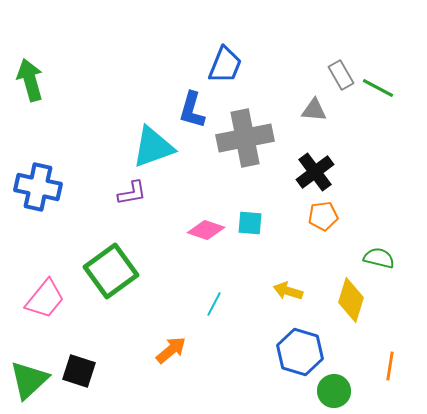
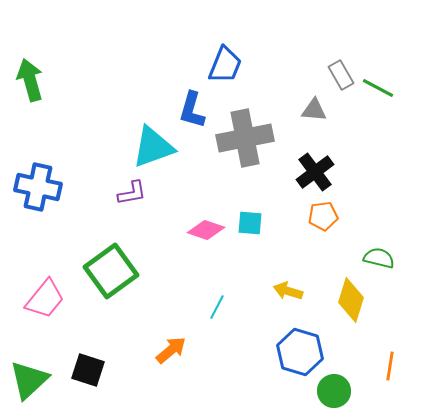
cyan line: moved 3 px right, 3 px down
black square: moved 9 px right, 1 px up
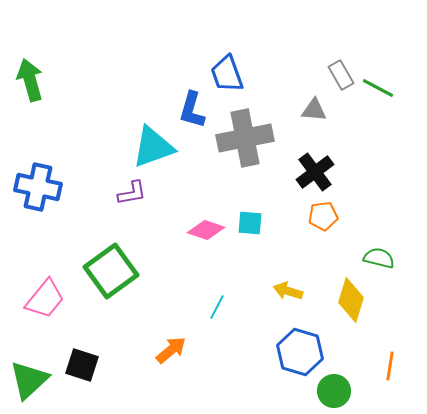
blue trapezoid: moved 2 px right, 9 px down; rotated 138 degrees clockwise
black square: moved 6 px left, 5 px up
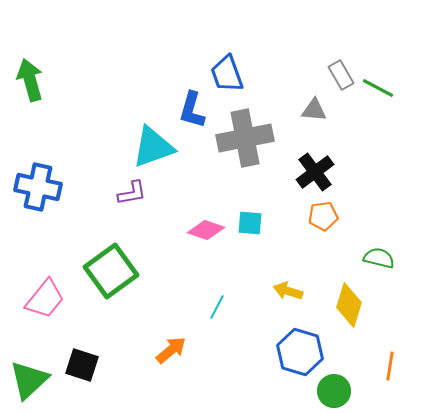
yellow diamond: moved 2 px left, 5 px down
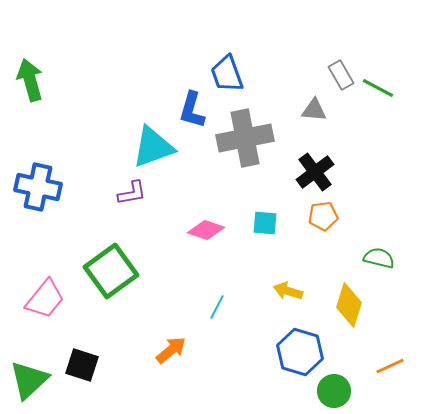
cyan square: moved 15 px right
orange line: rotated 56 degrees clockwise
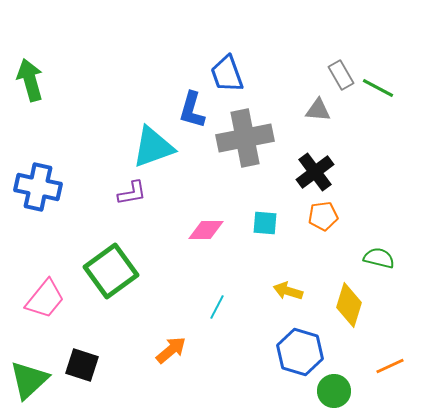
gray triangle: moved 4 px right
pink diamond: rotated 18 degrees counterclockwise
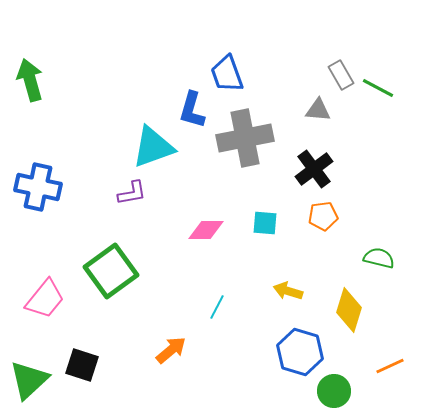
black cross: moved 1 px left, 3 px up
yellow diamond: moved 5 px down
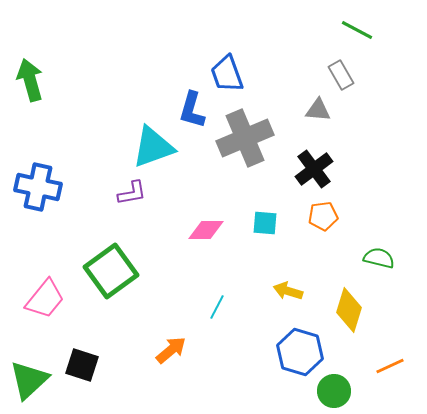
green line: moved 21 px left, 58 px up
gray cross: rotated 12 degrees counterclockwise
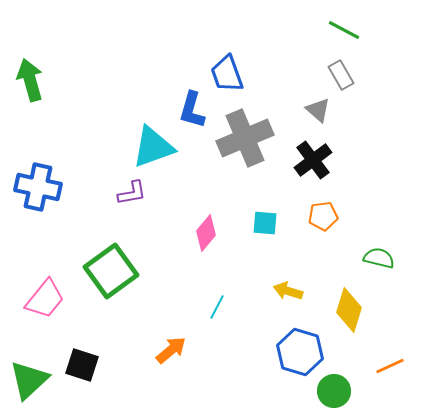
green line: moved 13 px left
gray triangle: rotated 36 degrees clockwise
black cross: moved 1 px left, 9 px up
pink diamond: moved 3 px down; rotated 51 degrees counterclockwise
